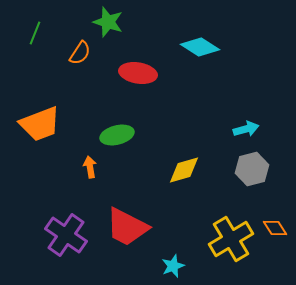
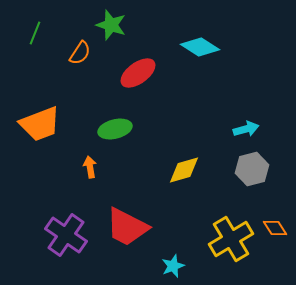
green star: moved 3 px right, 3 px down
red ellipse: rotated 45 degrees counterclockwise
green ellipse: moved 2 px left, 6 px up
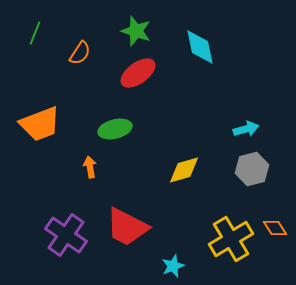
green star: moved 25 px right, 6 px down
cyan diamond: rotated 45 degrees clockwise
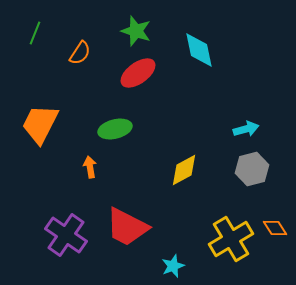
cyan diamond: moved 1 px left, 3 px down
orange trapezoid: rotated 138 degrees clockwise
yellow diamond: rotated 12 degrees counterclockwise
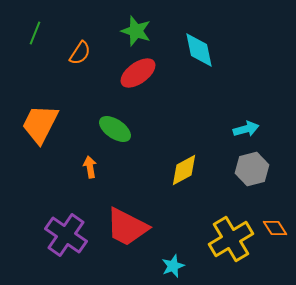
green ellipse: rotated 48 degrees clockwise
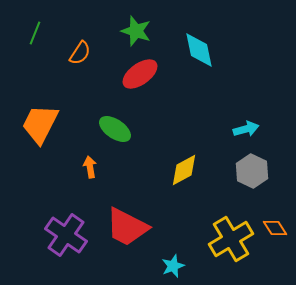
red ellipse: moved 2 px right, 1 px down
gray hexagon: moved 2 px down; rotated 20 degrees counterclockwise
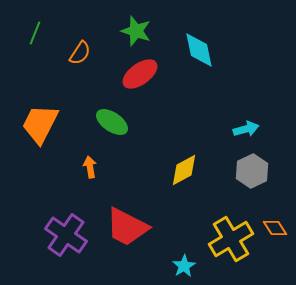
green ellipse: moved 3 px left, 7 px up
gray hexagon: rotated 8 degrees clockwise
cyan star: moved 11 px right; rotated 10 degrees counterclockwise
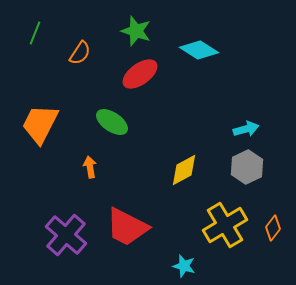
cyan diamond: rotated 45 degrees counterclockwise
gray hexagon: moved 5 px left, 4 px up
orange diamond: moved 2 px left; rotated 70 degrees clockwise
purple cross: rotated 6 degrees clockwise
yellow cross: moved 6 px left, 14 px up
cyan star: rotated 25 degrees counterclockwise
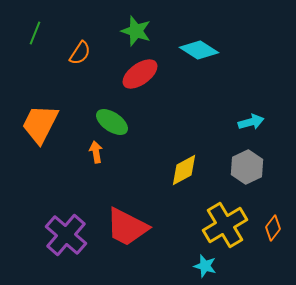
cyan arrow: moved 5 px right, 7 px up
orange arrow: moved 6 px right, 15 px up
cyan star: moved 21 px right
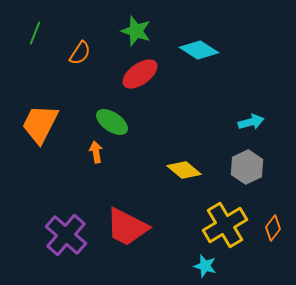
yellow diamond: rotated 68 degrees clockwise
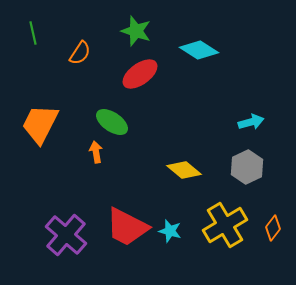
green line: moved 2 px left; rotated 35 degrees counterclockwise
cyan star: moved 35 px left, 35 px up
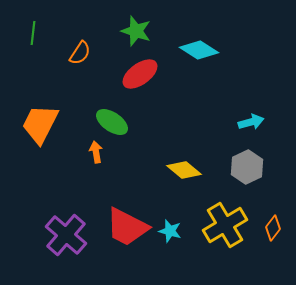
green line: rotated 20 degrees clockwise
